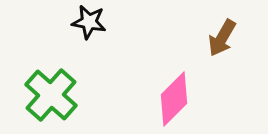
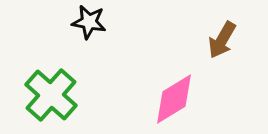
brown arrow: moved 2 px down
pink diamond: rotated 14 degrees clockwise
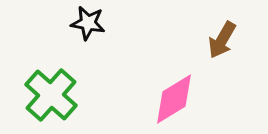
black star: moved 1 px left, 1 px down
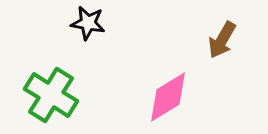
green cross: rotated 10 degrees counterclockwise
pink diamond: moved 6 px left, 2 px up
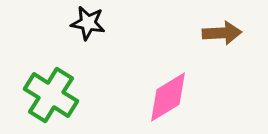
brown arrow: moved 7 px up; rotated 123 degrees counterclockwise
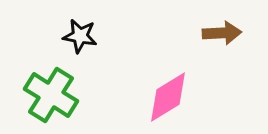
black star: moved 8 px left, 13 px down
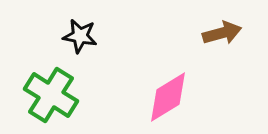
brown arrow: rotated 12 degrees counterclockwise
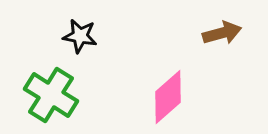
pink diamond: rotated 10 degrees counterclockwise
